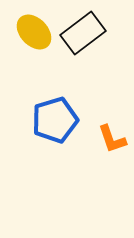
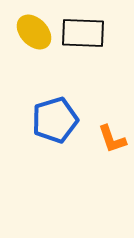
black rectangle: rotated 39 degrees clockwise
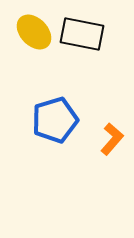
black rectangle: moved 1 px left, 1 px down; rotated 9 degrees clockwise
orange L-shape: rotated 120 degrees counterclockwise
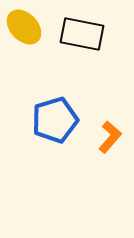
yellow ellipse: moved 10 px left, 5 px up
orange L-shape: moved 2 px left, 2 px up
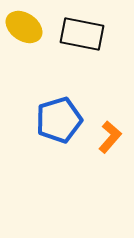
yellow ellipse: rotated 12 degrees counterclockwise
blue pentagon: moved 4 px right
